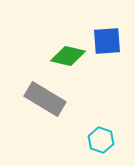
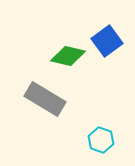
blue square: rotated 32 degrees counterclockwise
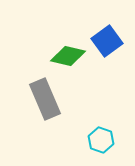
gray rectangle: rotated 36 degrees clockwise
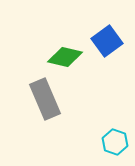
green diamond: moved 3 px left, 1 px down
cyan hexagon: moved 14 px right, 2 px down
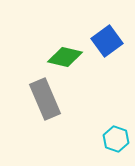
cyan hexagon: moved 1 px right, 3 px up
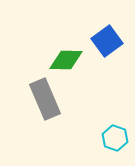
green diamond: moved 1 px right, 3 px down; rotated 12 degrees counterclockwise
cyan hexagon: moved 1 px left, 1 px up
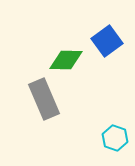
gray rectangle: moved 1 px left
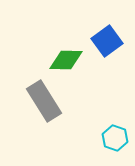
gray rectangle: moved 2 px down; rotated 9 degrees counterclockwise
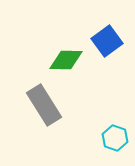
gray rectangle: moved 4 px down
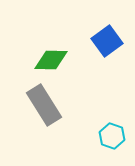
green diamond: moved 15 px left
cyan hexagon: moved 3 px left, 2 px up
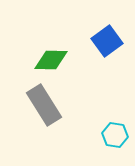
cyan hexagon: moved 3 px right, 1 px up; rotated 10 degrees counterclockwise
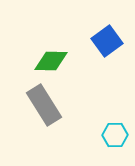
green diamond: moved 1 px down
cyan hexagon: rotated 10 degrees counterclockwise
